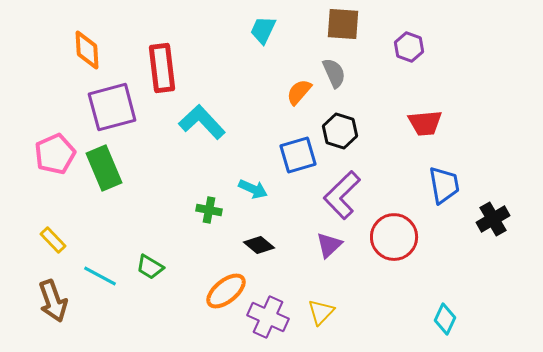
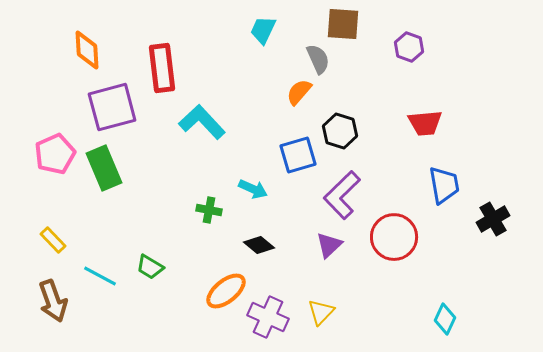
gray semicircle: moved 16 px left, 14 px up
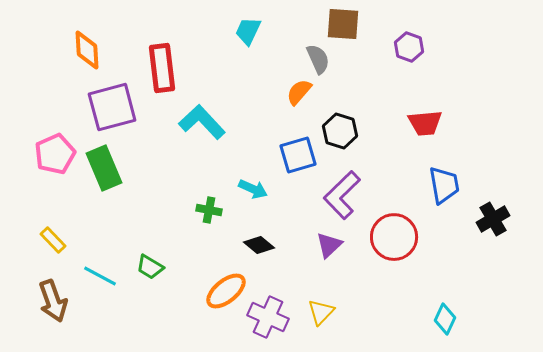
cyan trapezoid: moved 15 px left, 1 px down
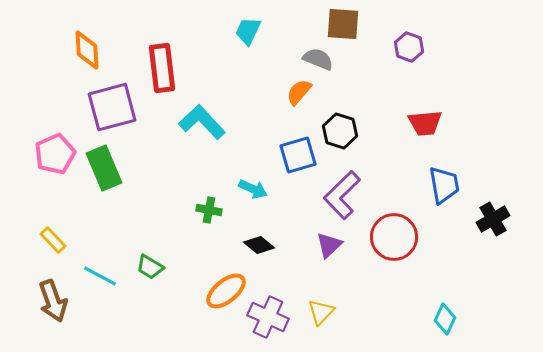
gray semicircle: rotated 44 degrees counterclockwise
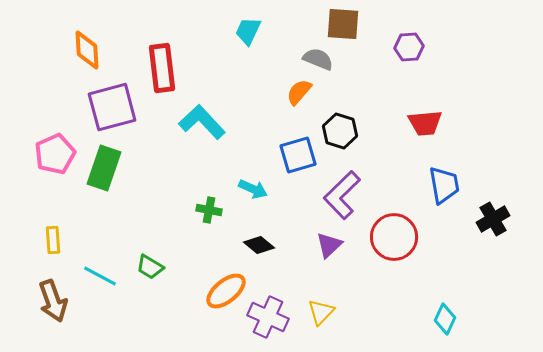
purple hexagon: rotated 24 degrees counterclockwise
green rectangle: rotated 42 degrees clockwise
yellow rectangle: rotated 40 degrees clockwise
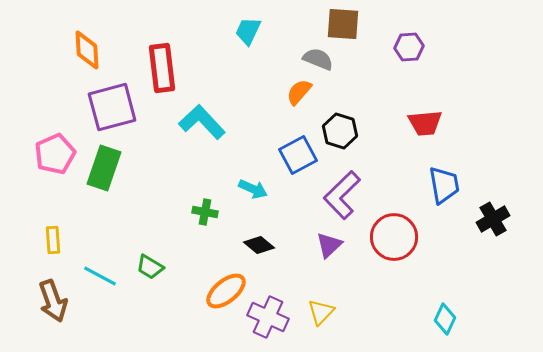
blue square: rotated 12 degrees counterclockwise
green cross: moved 4 px left, 2 px down
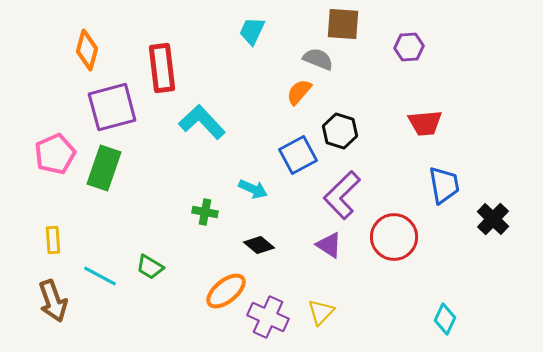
cyan trapezoid: moved 4 px right
orange diamond: rotated 18 degrees clockwise
black cross: rotated 16 degrees counterclockwise
purple triangle: rotated 44 degrees counterclockwise
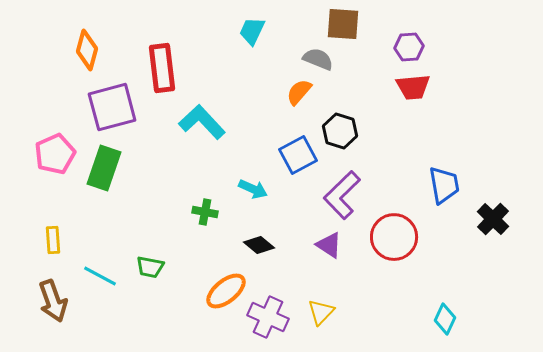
red trapezoid: moved 12 px left, 36 px up
green trapezoid: rotated 20 degrees counterclockwise
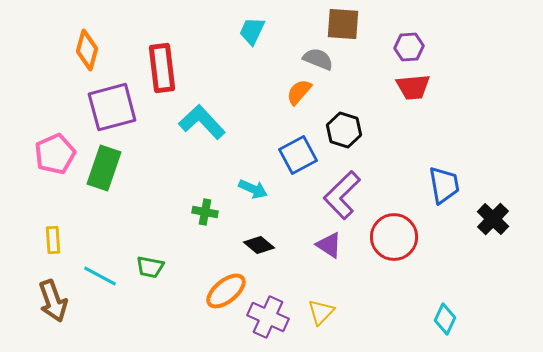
black hexagon: moved 4 px right, 1 px up
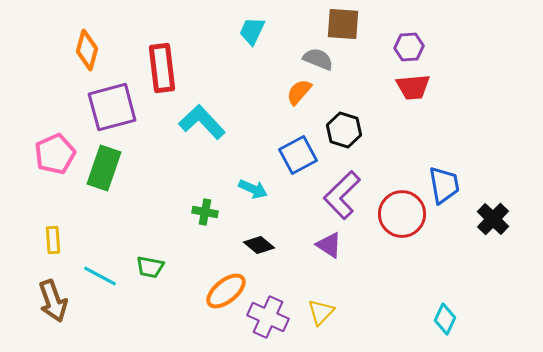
red circle: moved 8 px right, 23 px up
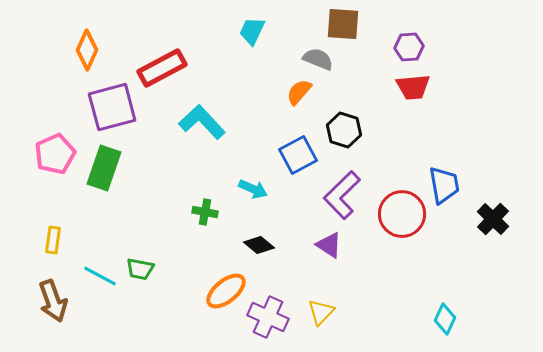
orange diamond: rotated 9 degrees clockwise
red rectangle: rotated 69 degrees clockwise
yellow rectangle: rotated 12 degrees clockwise
green trapezoid: moved 10 px left, 2 px down
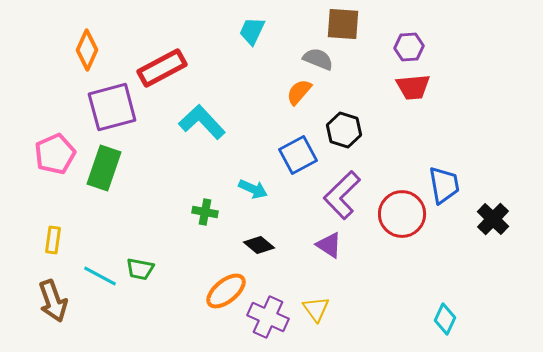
yellow triangle: moved 5 px left, 3 px up; rotated 20 degrees counterclockwise
